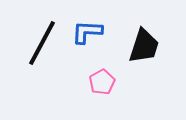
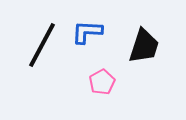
black line: moved 2 px down
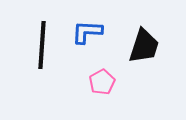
black line: rotated 24 degrees counterclockwise
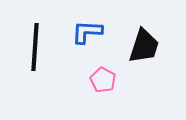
black line: moved 7 px left, 2 px down
pink pentagon: moved 1 px right, 2 px up; rotated 15 degrees counterclockwise
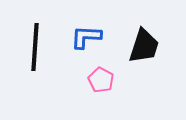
blue L-shape: moved 1 px left, 5 px down
pink pentagon: moved 2 px left
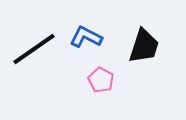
blue L-shape: rotated 24 degrees clockwise
black line: moved 1 px left, 2 px down; rotated 51 degrees clockwise
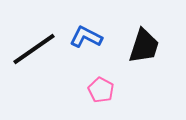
pink pentagon: moved 10 px down
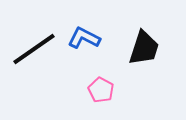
blue L-shape: moved 2 px left, 1 px down
black trapezoid: moved 2 px down
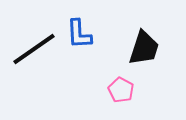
blue L-shape: moved 5 px left, 4 px up; rotated 120 degrees counterclockwise
pink pentagon: moved 20 px right
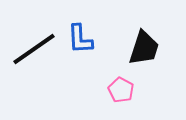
blue L-shape: moved 1 px right, 5 px down
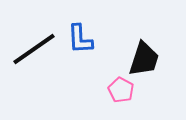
black trapezoid: moved 11 px down
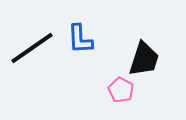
black line: moved 2 px left, 1 px up
